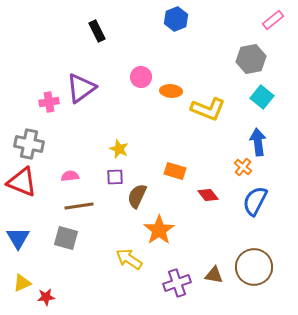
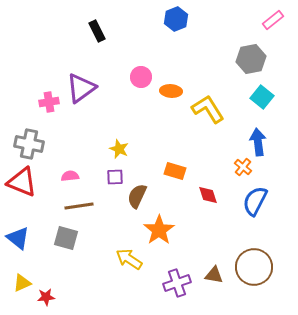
yellow L-shape: rotated 144 degrees counterclockwise
red diamond: rotated 20 degrees clockwise
blue triangle: rotated 20 degrees counterclockwise
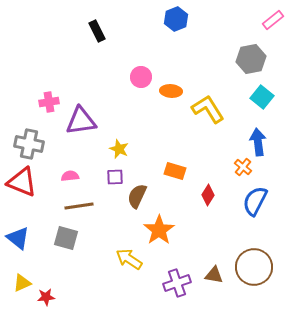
purple triangle: moved 33 px down; rotated 28 degrees clockwise
red diamond: rotated 50 degrees clockwise
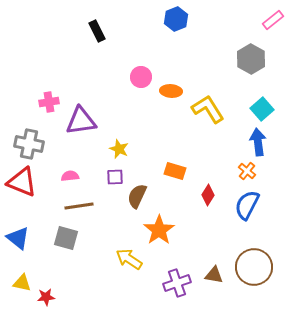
gray hexagon: rotated 20 degrees counterclockwise
cyan square: moved 12 px down; rotated 10 degrees clockwise
orange cross: moved 4 px right, 4 px down
blue semicircle: moved 8 px left, 4 px down
yellow triangle: rotated 36 degrees clockwise
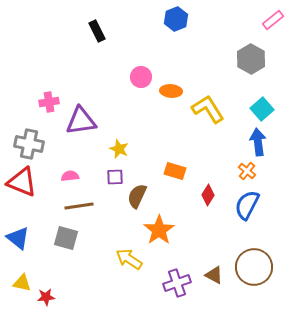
brown triangle: rotated 18 degrees clockwise
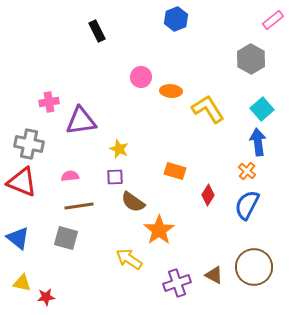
brown semicircle: moved 4 px left, 6 px down; rotated 80 degrees counterclockwise
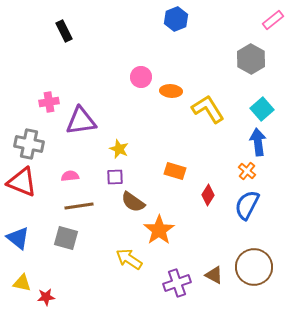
black rectangle: moved 33 px left
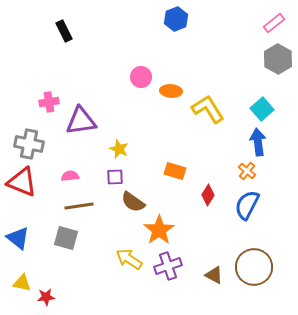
pink rectangle: moved 1 px right, 3 px down
gray hexagon: moved 27 px right
purple cross: moved 9 px left, 17 px up
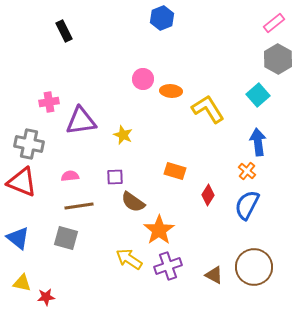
blue hexagon: moved 14 px left, 1 px up
pink circle: moved 2 px right, 2 px down
cyan square: moved 4 px left, 14 px up
yellow star: moved 4 px right, 14 px up
